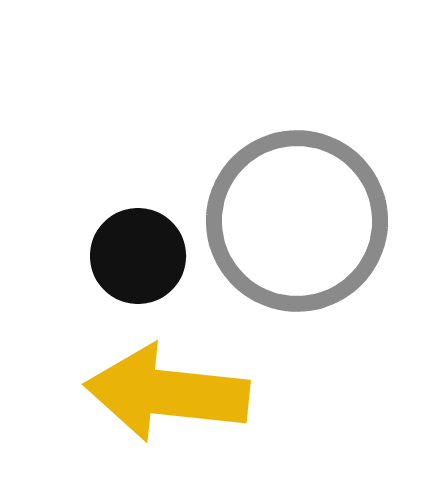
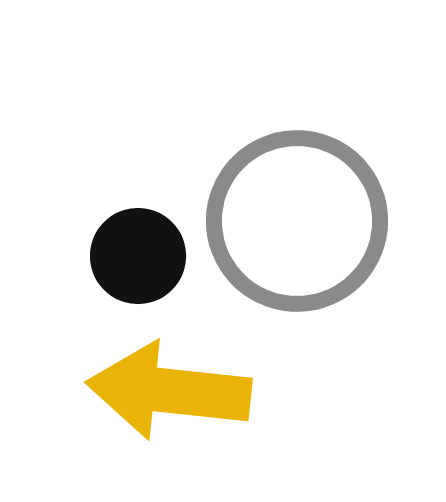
yellow arrow: moved 2 px right, 2 px up
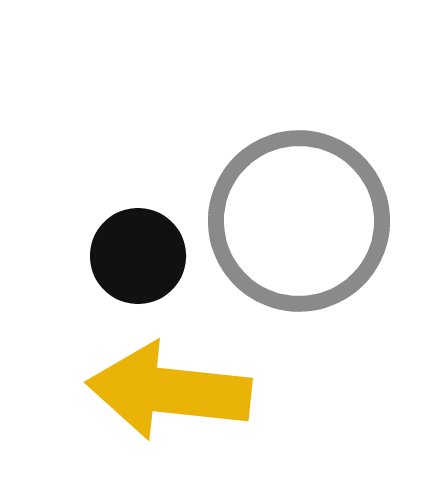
gray circle: moved 2 px right
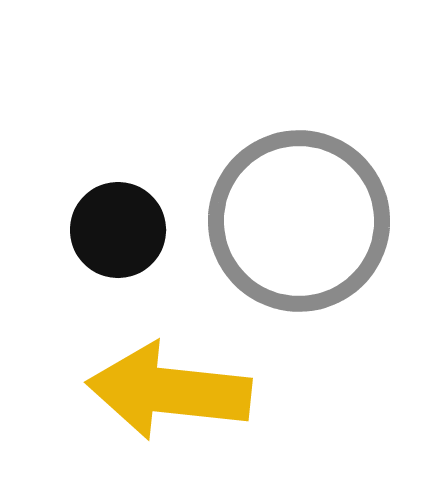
black circle: moved 20 px left, 26 px up
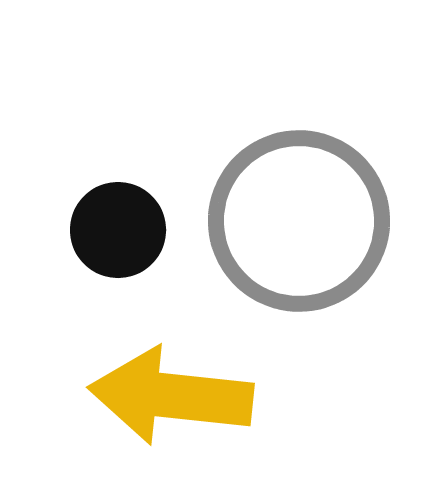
yellow arrow: moved 2 px right, 5 px down
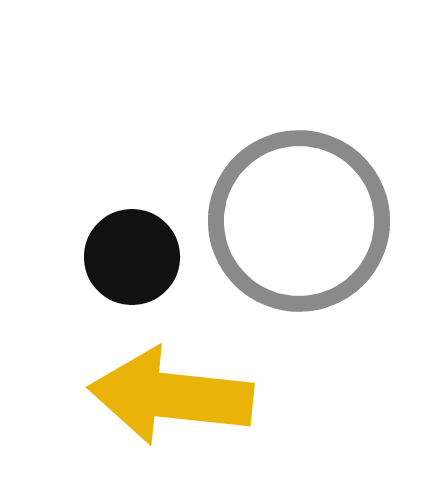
black circle: moved 14 px right, 27 px down
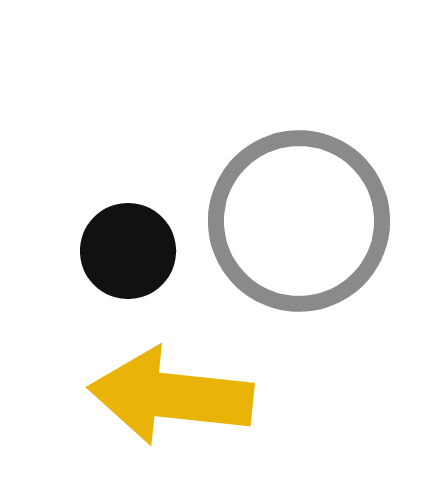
black circle: moved 4 px left, 6 px up
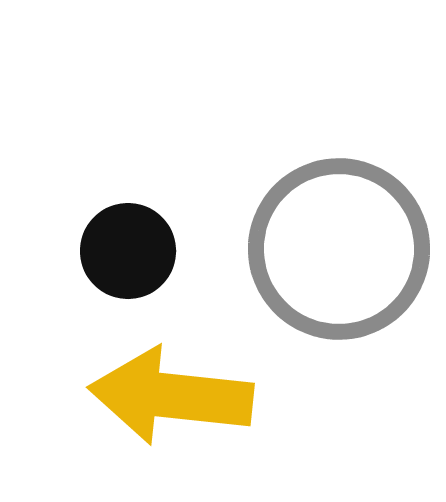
gray circle: moved 40 px right, 28 px down
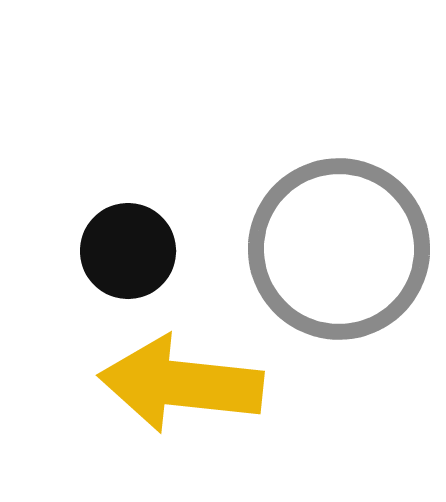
yellow arrow: moved 10 px right, 12 px up
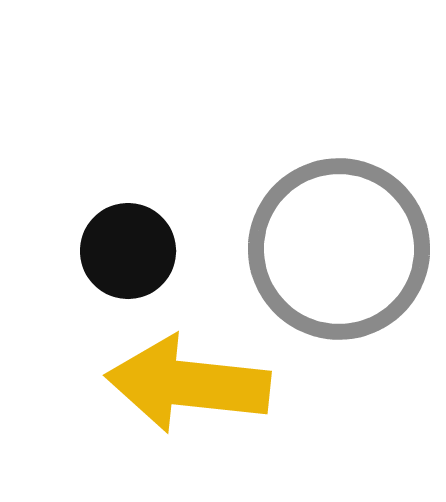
yellow arrow: moved 7 px right
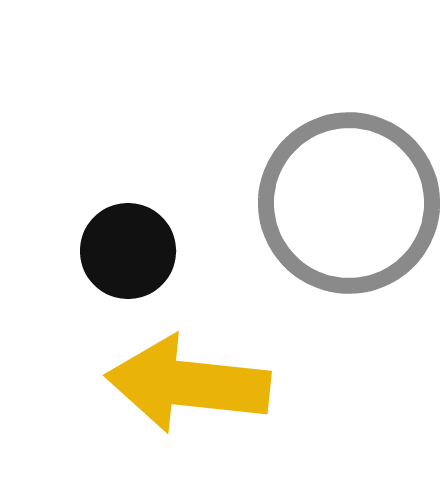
gray circle: moved 10 px right, 46 px up
